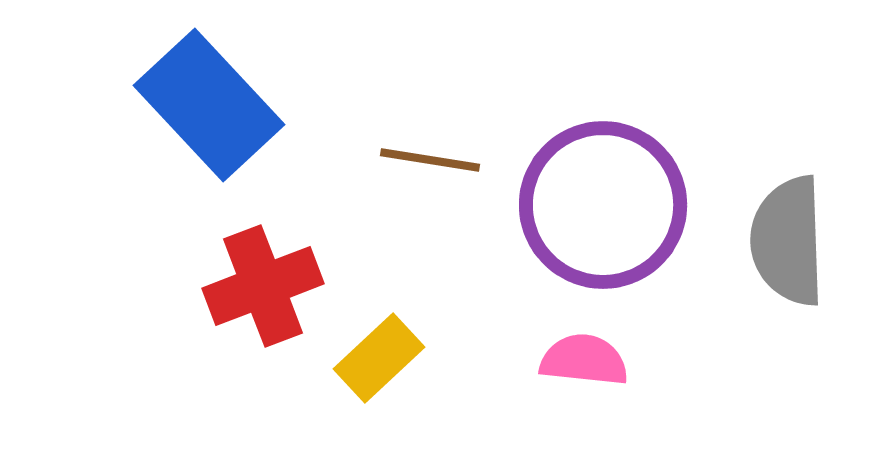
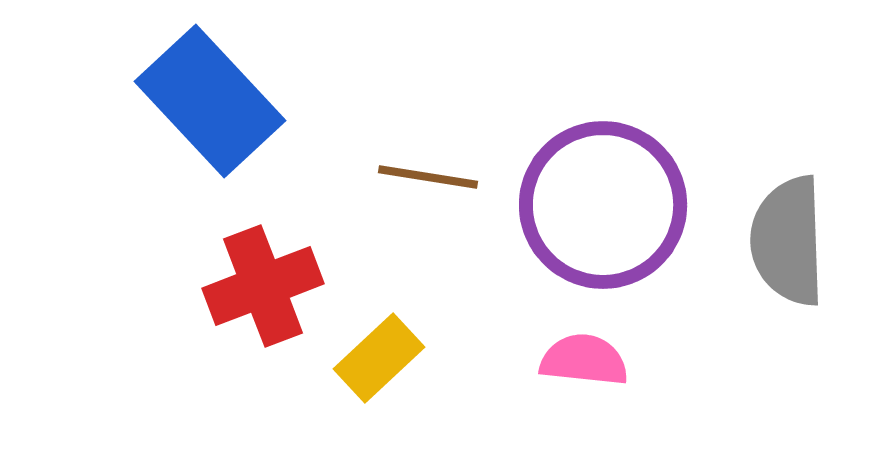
blue rectangle: moved 1 px right, 4 px up
brown line: moved 2 px left, 17 px down
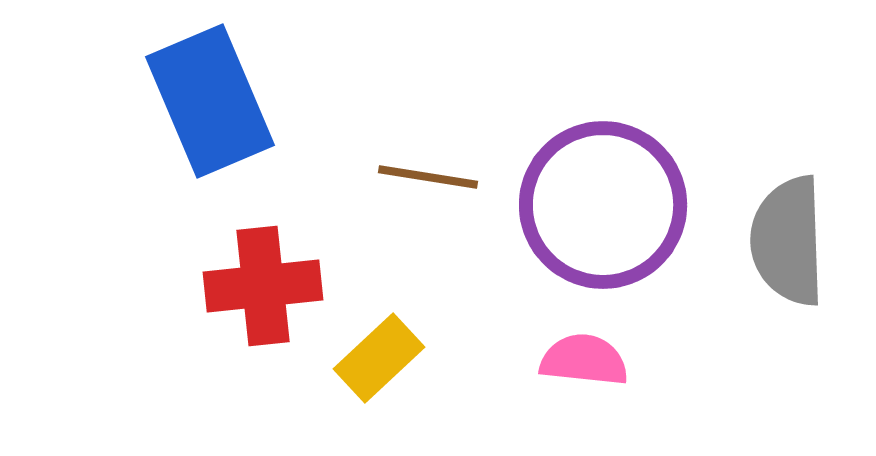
blue rectangle: rotated 20 degrees clockwise
red cross: rotated 15 degrees clockwise
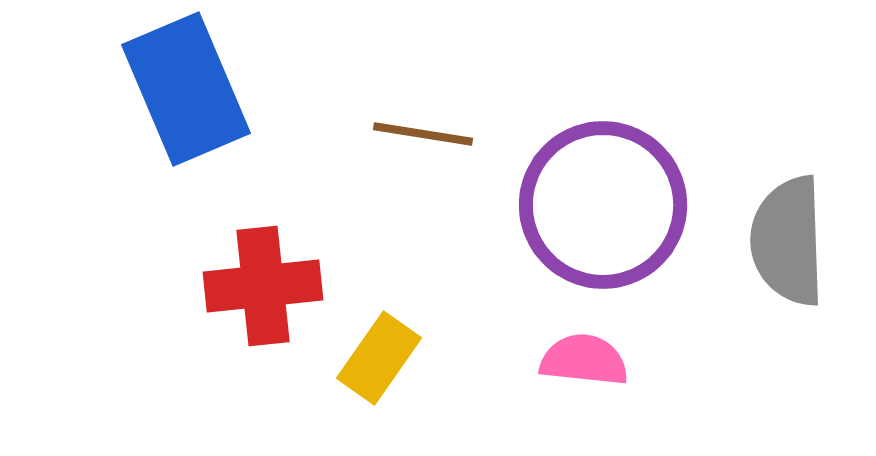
blue rectangle: moved 24 px left, 12 px up
brown line: moved 5 px left, 43 px up
yellow rectangle: rotated 12 degrees counterclockwise
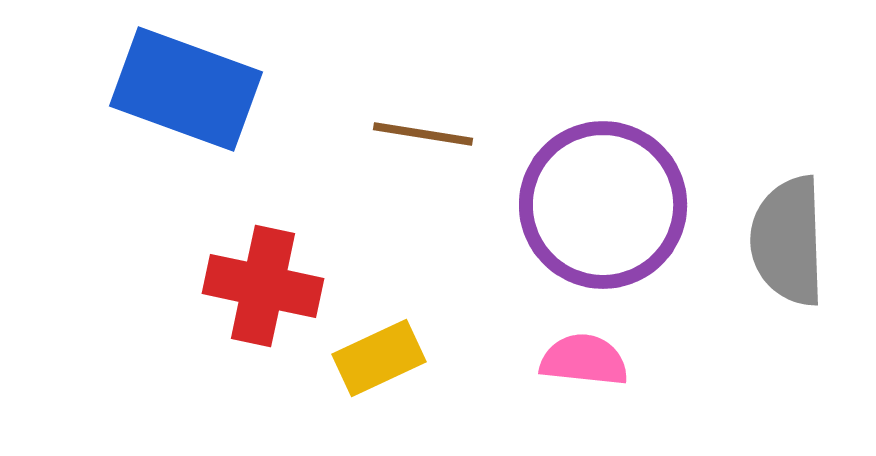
blue rectangle: rotated 47 degrees counterclockwise
red cross: rotated 18 degrees clockwise
yellow rectangle: rotated 30 degrees clockwise
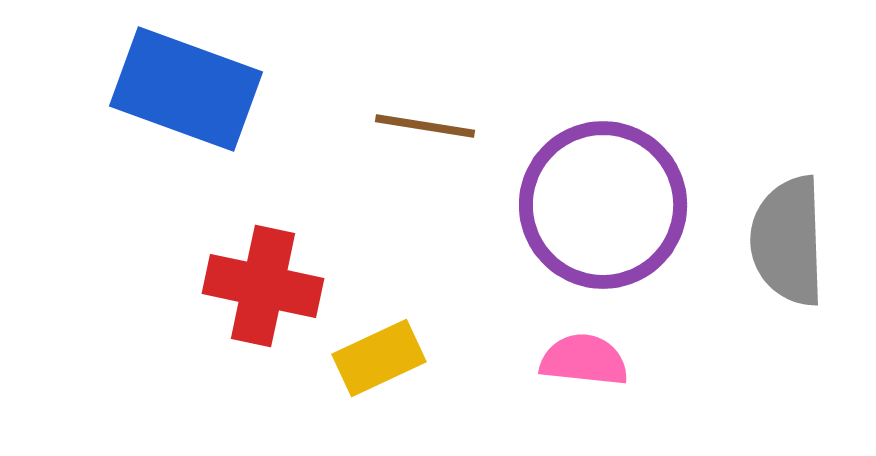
brown line: moved 2 px right, 8 px up
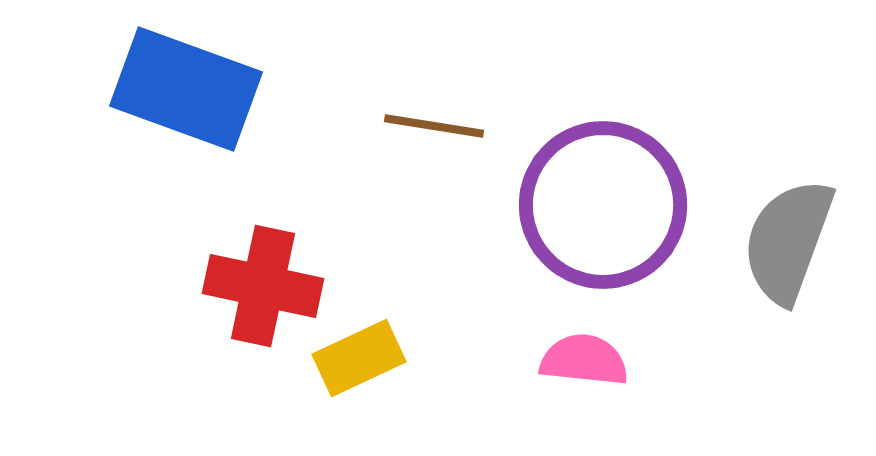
brown line: moved 9 px right
gray semicircle: rotated 22 degrees clockwise
yellow rectangle: moved 20 px left
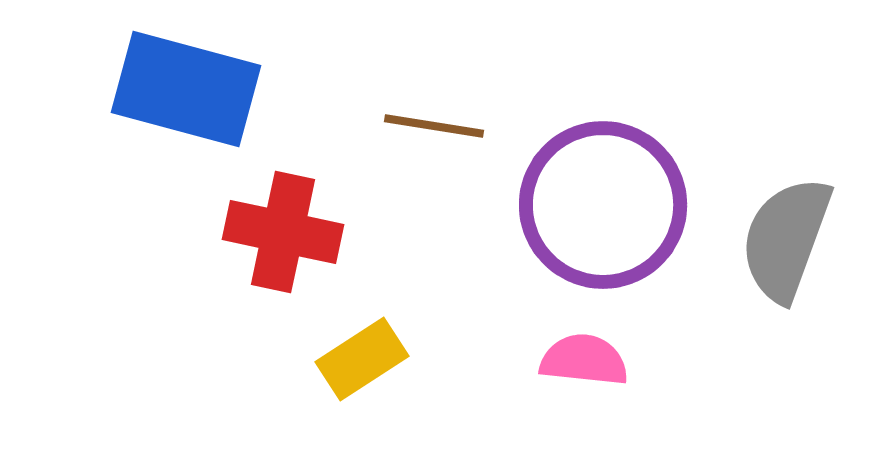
blue rectangle: rotated 5 degrees counterclockwise
gray semicircle: moved 2 px left, 2 px up
red cross: moved 20 px right, 54 px up
yellow rectangle: moved 3 px right, 1 px down; rotated 8 degrees counterclockwise
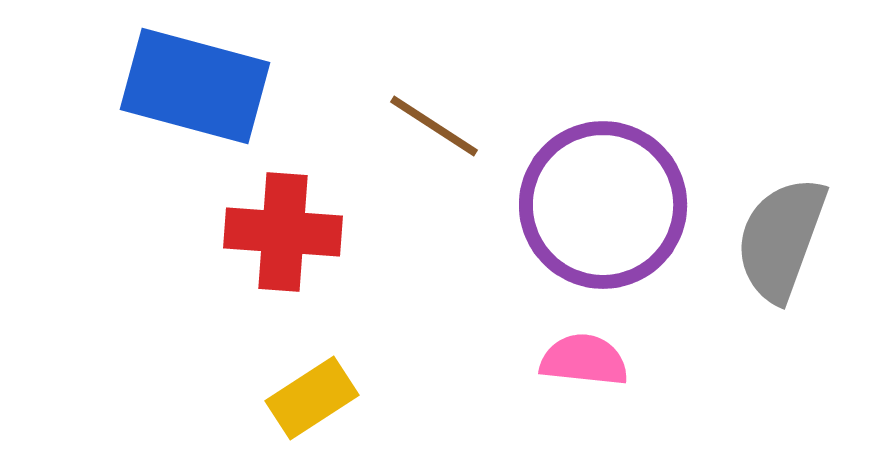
blue rectangle: moved 9 px right, 3 px up
brown line: rotated 24 degrees clockwise
red cross: rotated 8 degrees counterclockwise
gray semicircle: moved 5 px left
yellow rectangle: moved 50 px left, 39 px down
